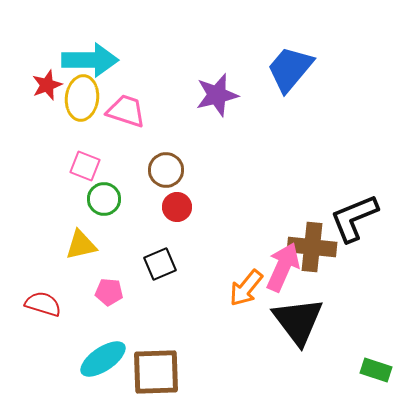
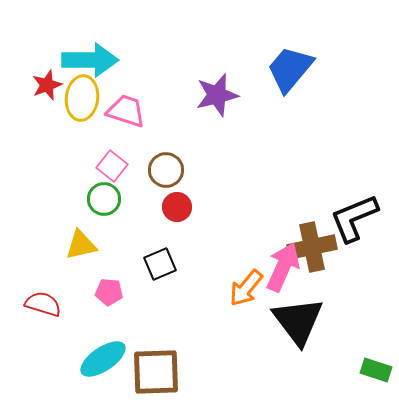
pink square: moved 27 px right; rotated 16 degrees clockwise
brown cross: rotated 18 degrees counterclockwise
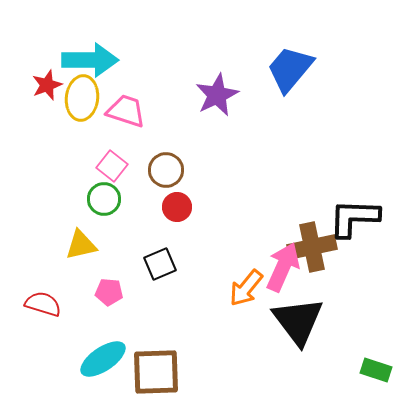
purple star: rotated 12 degrees counterclockwise
black L-shape: rotated 24 degrees clockwise
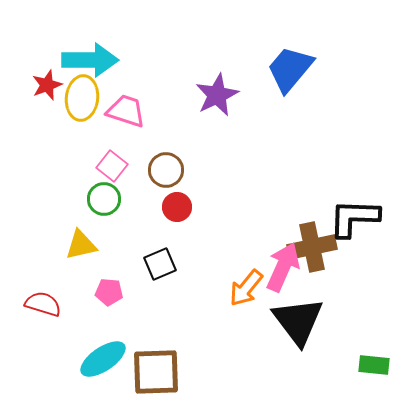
green rectangle: moved 2 px left, 5 px up; rotated 12 degrees counterclockwise
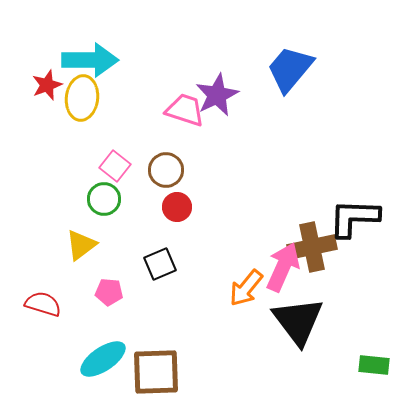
pink trapezoid: moved 59 px right, 1 px up
pink square: moved 3 px right
yellow triangle: rotated 24 degrees counterclockwise
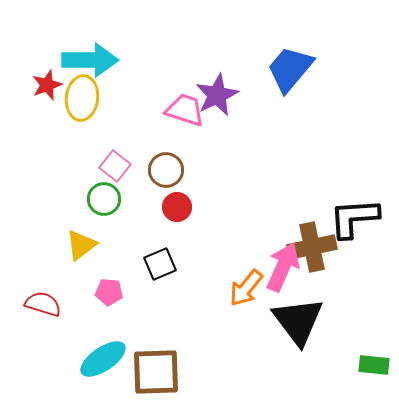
black L-shape: rotated 6 degrees counterclockwise
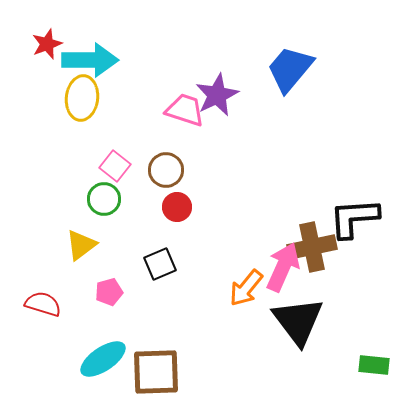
red star: moved 41 px up
pink pentagon: rotated 20 degrees counterclockwise
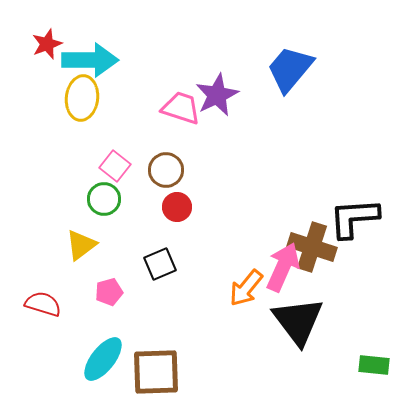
pink trapezoid: moved 4 px left, 2 px up
brown cross: rotated 30 degrees clockwise
cyan ellipse: rotated 18 degrees counterclockwise
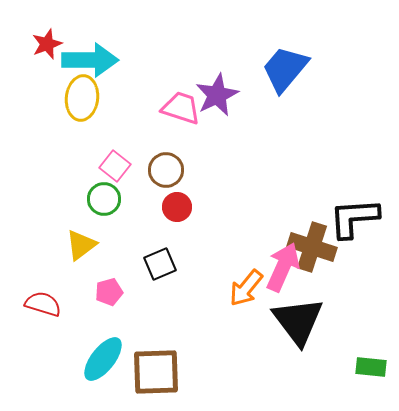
blue trapezoid: moved 5 px left
green rectangle: moved 3 px left, 2 px down
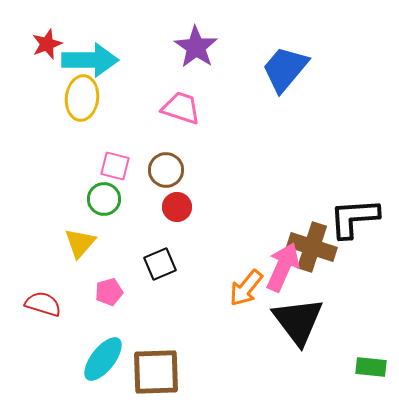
purple star: moved 21 px left, 48 px up; rotated 12 degrees counterclockwise
pink square: rotated 24 degrees counterclockwise
yellow triangle: moved 1 px left, 2 px up; rotated 12 degrees counterclockwise
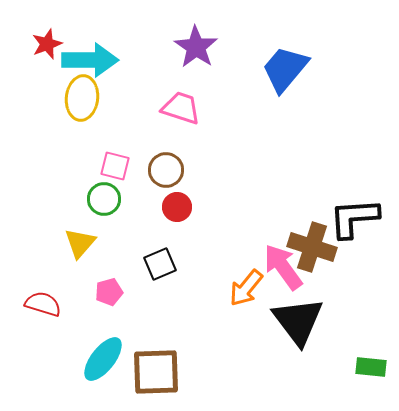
pink arrow: rotated 60 degrees counterclockwise
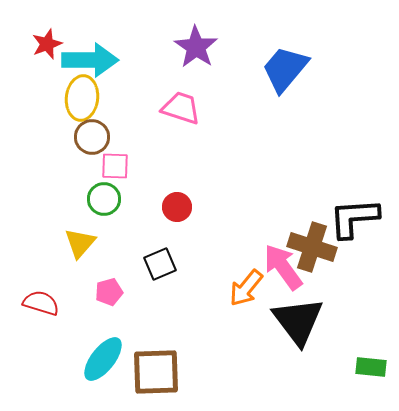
pink square: rotated 12 degrees counterclockwise
brown circle: moved 74 px left, 33 px up
red semicircle: moved 2 px left, 1 px up
